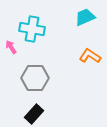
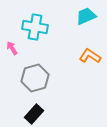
cyan trapezoid: moved 1 px right, 1 px up
cyan cross: moved 3 px right, 2 px up
pink arrow: moved 1 px right, 1 px down
gray hexagon: rotated 16 degrees counterclockwise
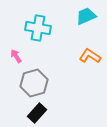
cyan cross: moved 3 px right, 1 px down
pink arrow: moved 4 px right, 8 px down
gray hexagon: moved 1 px left, 5 px down
black rectangle: moved 3 px right, 1 px up
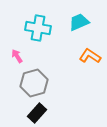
cyan trapezoid: moved 7 px left, 6 px down
pink arrow: moved 1 px right
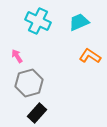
cyan cross: moved 7 px up; rotated 15 degrees clockwise
gray hexagon: moved 5 px left
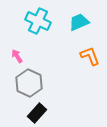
orange L-shape: rotated 35 degrees clockwise
gray hexagon: rotated 20 degrees counterclockwise
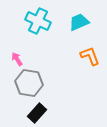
pink arrow: moved 3 px down
gray hexagon: rotated 16 degrees counterclockwise
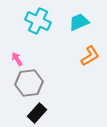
orange L-shape: rotated 80 degrees clockwise
gray hexagon: rotated 16 degrees counterclockwise
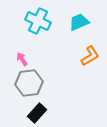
pink arrow: moved 5 px right
